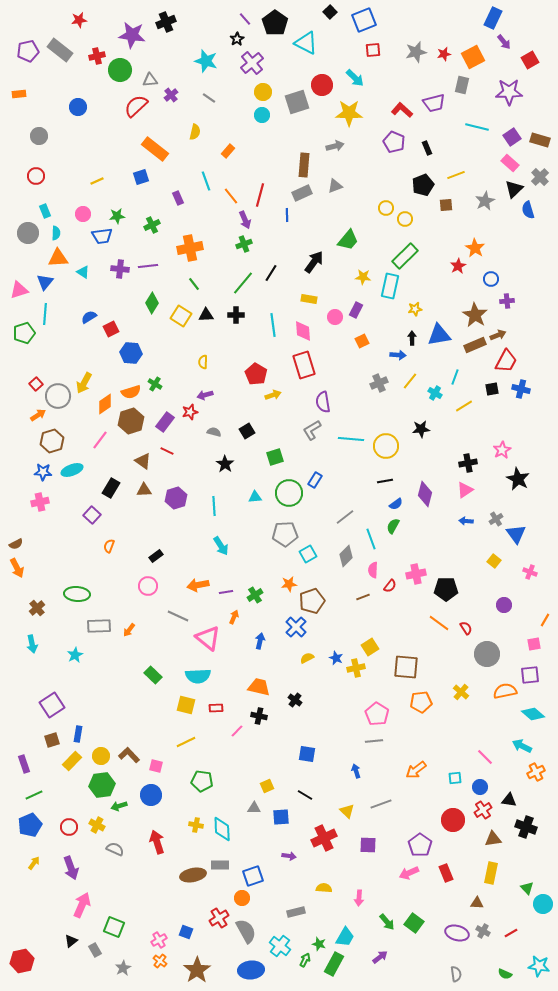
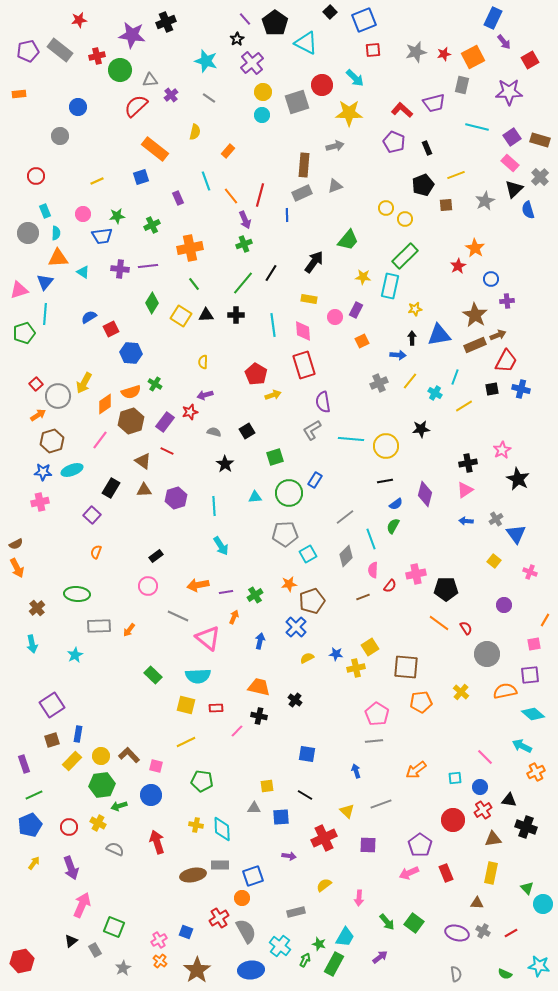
gray circle at (39, 136): moved 21 px right
orange semicircle at (109, 546): moved 13 px left, 6 px down
blue star at (336, 658): moved 4 px up; rotated 16 degrees counterclockwise
yellow square at (267, 786): rotated 16 degrees clockwise
yellow cross at (97, 825): moved 1 px right, 2 px up
yellow semicircle at (324, 888): moved 3 px up; rotated 42 degrees counterclockwise
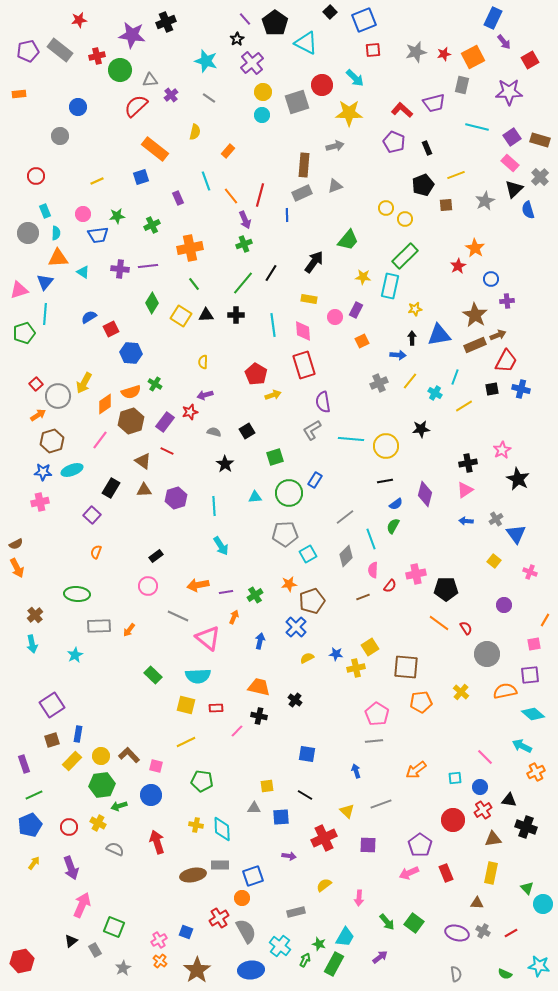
blue trapezoid at (102, 236): moved 4 px left, 1 px up
brown cross at (37, 608): moved 2 px left, 7 px down
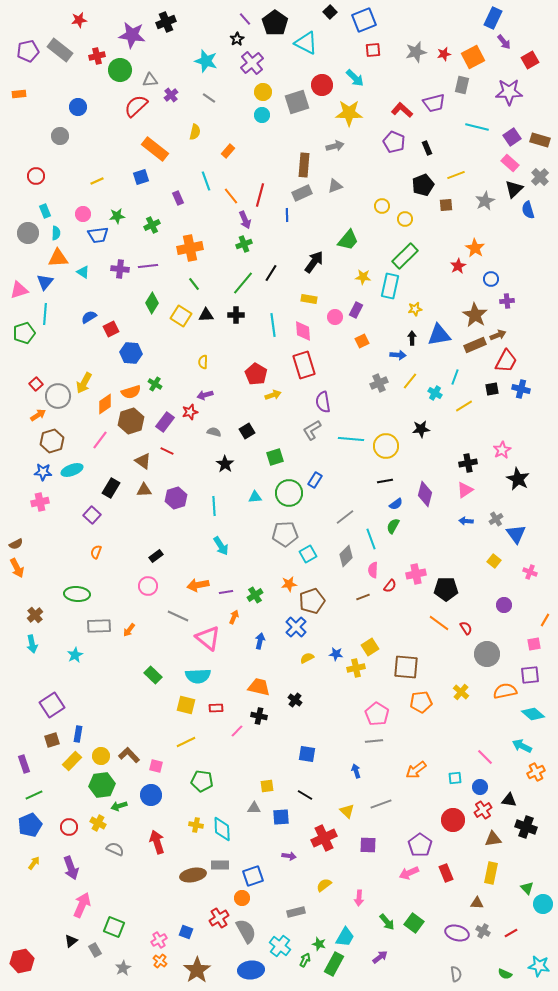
yellow circle at (386, 208): moved 4 px left, 2 px up
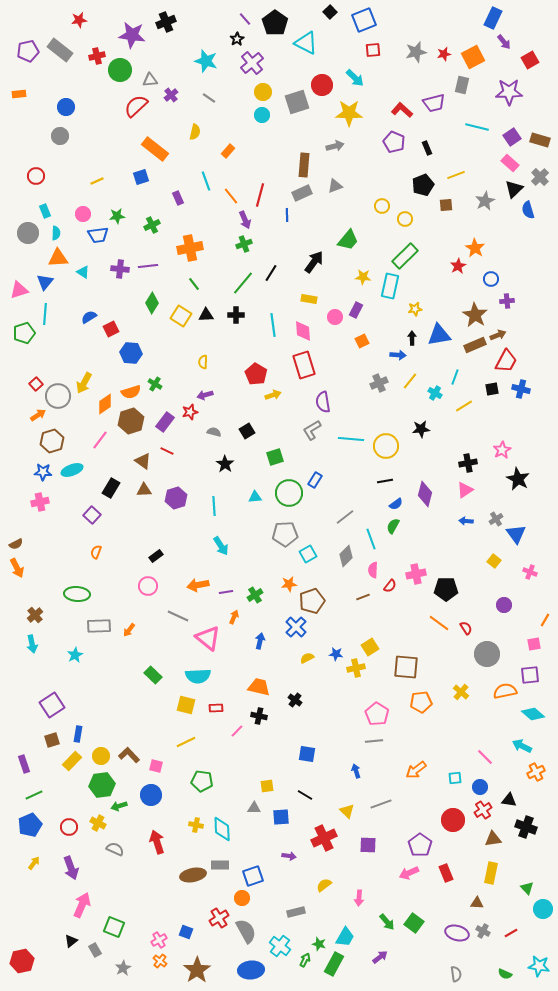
blue circle at (78, 107): moved 12 px left
cyan circle at (543, 904): moved 5 px down
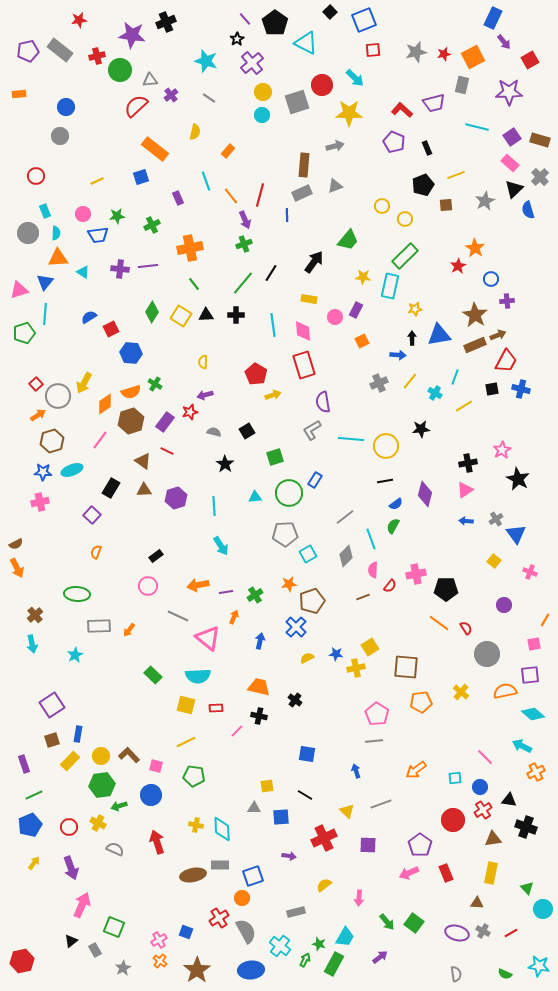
green diamond at (152, 303): moved 9 px down
yellow rectangle at (72, 761): moved 2 px left
green pentagon at (202, 781): moved 8 px left, 5 px up
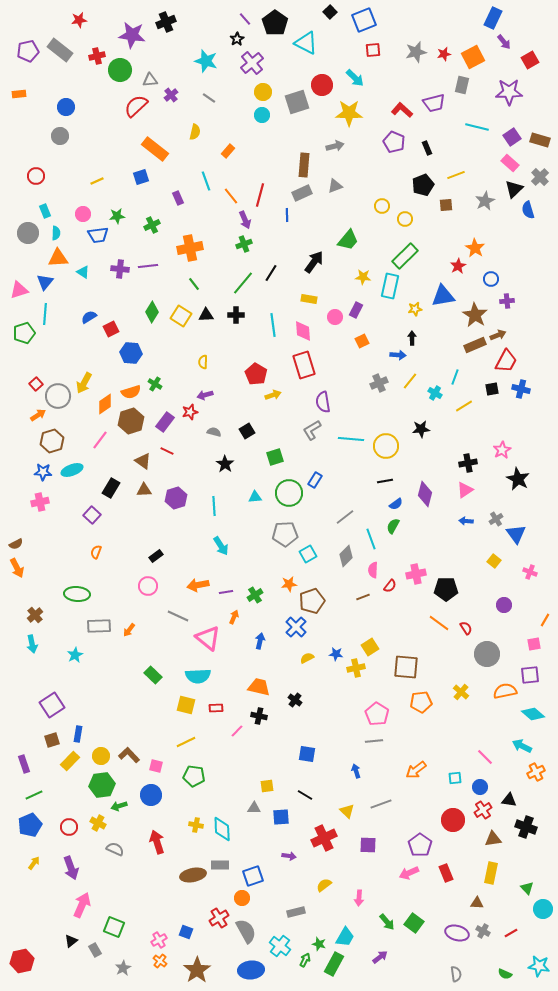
blue triangle at (439, 335): moved 4 px right, 39 px up
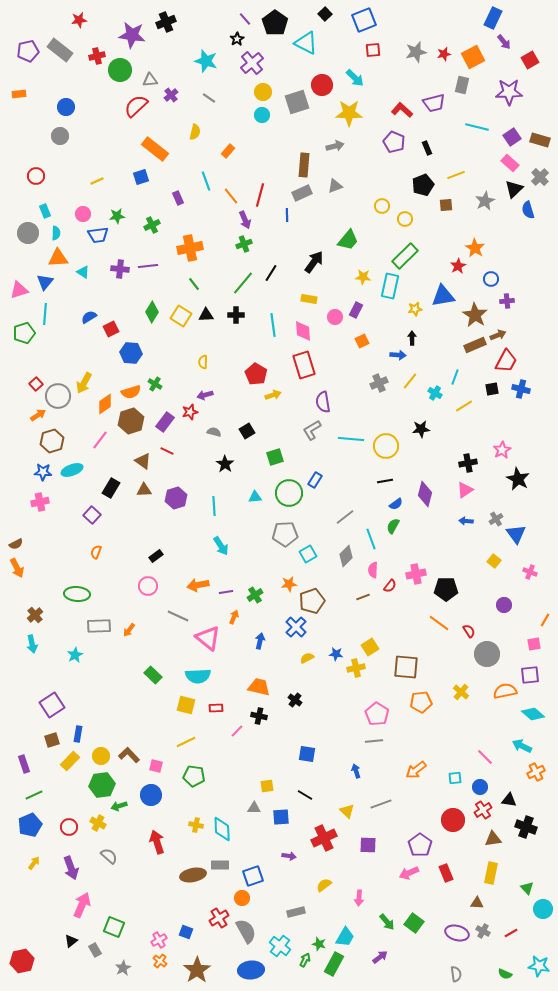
black square at (330, 12): moved 5 px left, 2 px down
red semicircle at (466, 628): moved 3 px right, 3 px down
gray semicircle at (115, 849): moved 6 px left, 7 px down; rotated 18 degrees clockwise
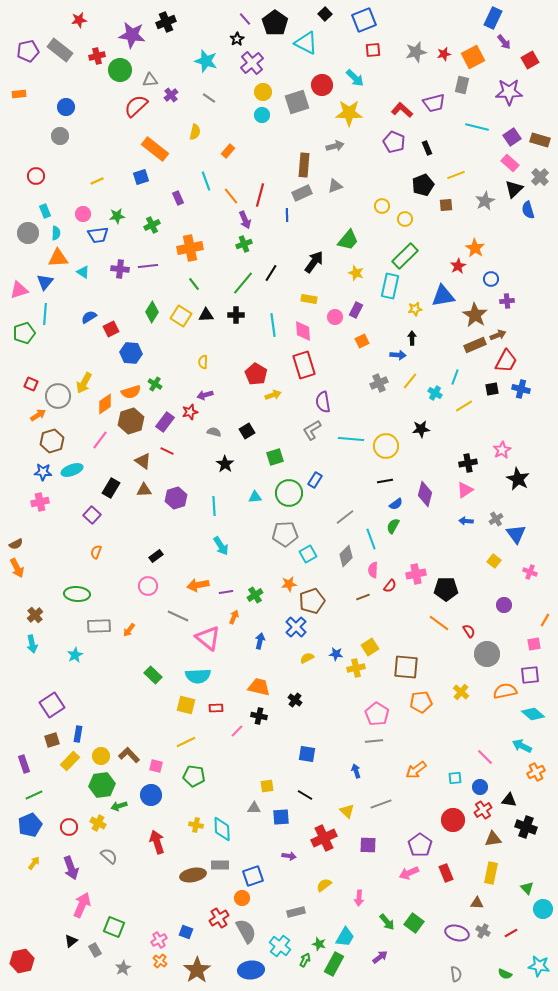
yellow star at (363, 277): moved 7 px left, 4 px up; rotated 14 degrees clockwise
red square at (36, 384): moved 5 px left; rotated 24 degrees counterclockwise
